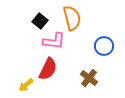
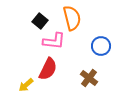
blue circle: moved 3 px left
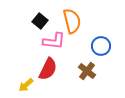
orange semicircle: moved 3 px down
brown cross: moved 2 px left, 7 px up
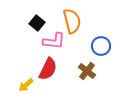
black square: moved 3 px left, 2 px down
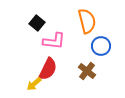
orange semicircle: moved 15 px right
yellow arrow: moved 8 px right, 1 px up
